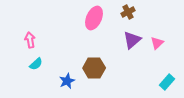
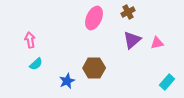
pink triangle: rotated 32 degrees clockwise
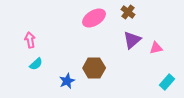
brown cross: rotated 24 degrees counterclockwise
pink ellipse: rotated 35 degrees clockwise
pink triangle: moved 1 px left, 5 px down
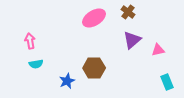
pink arrow: moved 1 px down
pink triangle: moved 2 px right, 2 px down
cyan semicircle: rotated 32 degrees clockwise
cyan rectangle: rotated 63 degrees counterclockwise
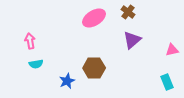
pink triangle: moved 14 px right
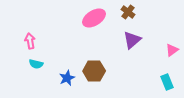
pink triangle: rotated 24 degrees counterclockwise
cyan semicircle: rotated 24 degrees clockwise
brown hexagon: moved 3 px down
blue star: moved 3 px up
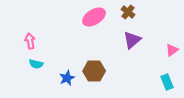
pink ellipse: moved 1 px up
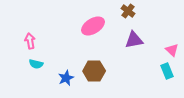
brown cross: moved 1 px up
pink ellipse: moved 1 px left, 9 px down
purple triangle: moved 2 px right; rotated 30 degrees clockwise
pink triangle: rotated 40 degrees counterclockwise
blue star: moved 1 px left
cyan rectangle: moved 11 px up
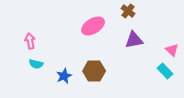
cyan rectangle: moved 2 px left; rotated 21 degrees counterclockwise
blue star: moved 2 px left, 2 px up
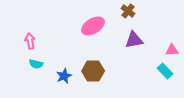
pink triangle: rotated 48 degrees counterclockwise
brown hexagon: moved 1 px left
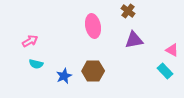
pink ellipse: rotated 70 degrees counterclockwise
pink arrow: rotated 70 degrees clockwise
pink triangle: rotated 32 degrees clockwise
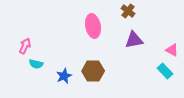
pink arrow: moved 5 px left, 5 px down; rotated 35 degrees counterclockwise
